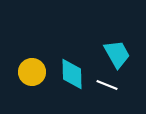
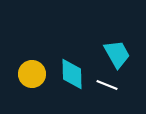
yellow circle: moved 2 px down
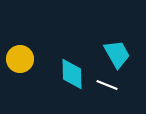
yellow circle: moved 12 px left, 15 px up
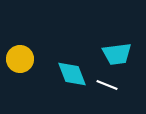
cyan trapezoid: rotated 112 degrees clockwise
cyan diamond: rotated 20 degrees counterclockwise
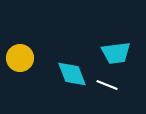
cyan trapezoid: moved 1 px left, 1 px up
yellow circle: moved 1 px up
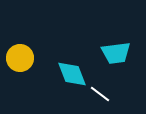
white line: moved 7 px left, 9 px down; rotated 15 degrees clockwise
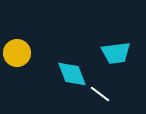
yellow circle: moved 3 px left, 5 px up
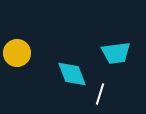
white line: rotated 70 degrees clockwise
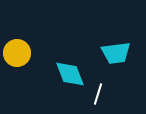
cyan diamond: moved 2 px left
white line: moved 2 px left
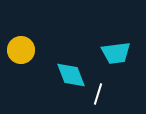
yellow circle: moved 4 px right, 3 px up
cyan diamond: moved 1 px right, 1 px down
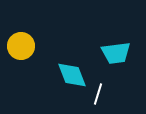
yellow circle: moved 4 px up
cyan diamond: moved 1 px right
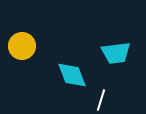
yellow circle: moved 1 px right
white line: moved 3 px right, 6 px down
